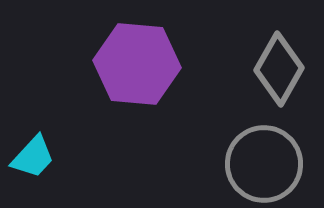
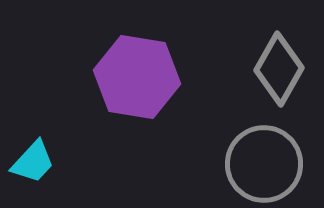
purple hexagon: moved 13 px down; rotated 4 degrees clockwise
cyan trapezoid: moved 5 px down
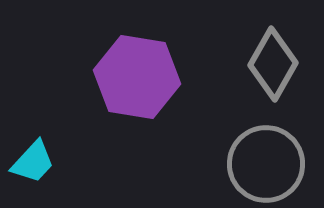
gray diamond: moved 6 px left, 5 px up
gray circle: moved 2 px right
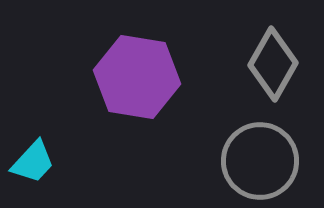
gray circle: moved 6 px left, 3 px up
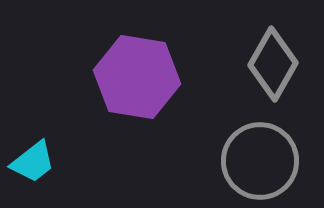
cyan trapezoid: rotated 9 degrees clockwise
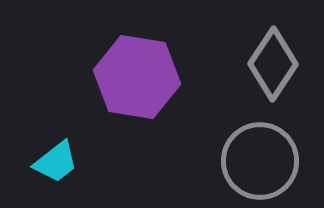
gray diamond: rotated 4 degrees clockwise
cyan trapezoid: moved 23 px right
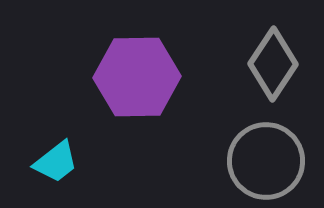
purple hexagon: rotated 10 degrees counterclockwise
gray circle: moved 6 px right
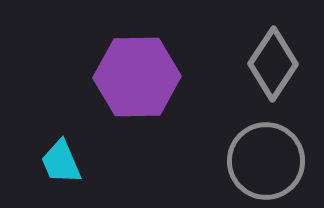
cyan trapezoid: moved 5 px right; rotated 105 degrees clockwise
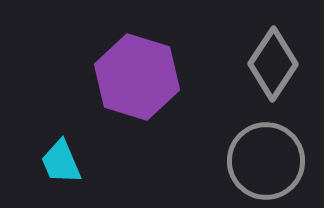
purple hexagon: rotated 18 degrees clockwise
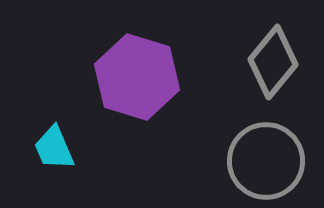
gray diamond: moved 2 px up; rotated 6 degrees clockwise
cyan trapezoid: moved 7 px left, 14 px up
